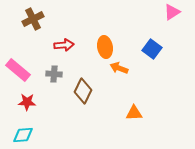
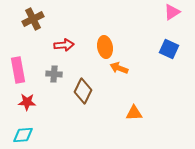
blue square: moved 17 px right; rotated 12 degrees counterclockwise
pink rectangle: rotated 40 degrees clockwise
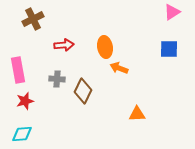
blue square: rotated 24 degrees counterclockwise
gray cross: moved 3 px right, 5 px down
red star: moved 2 px left, 1 px up; rotated 18 degrees counterclockwise
orange triangle: moved 3 px right, 1 px down
cyan diamond: moved 1 px left, 1 px up
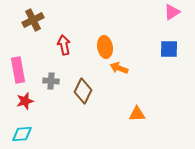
brown cross: moved 1 px down
red arrow: rotated 96 degrees counterclockwise
gray cross: moved 6 px left, 2 px down
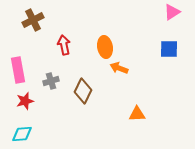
gray cross: rotated 21 degrees counterclockwise
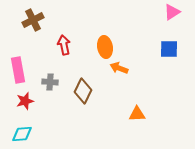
gray cross: moved 1 px left, 1 px down; rotated 21 degrees clockwise
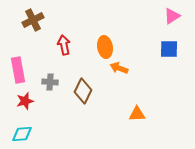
pink triangle: moved 4 px down
